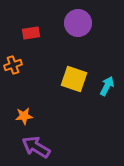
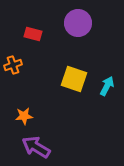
red rectangle: moved 2 px right, 1 px down; rotated 24 degrees clockwise
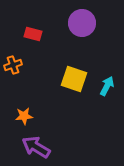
purple circle: moved 4 px right
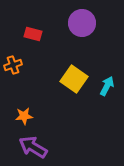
yellow square: rotated 16 degrees clockwise
purple arrow: moved 3 px left
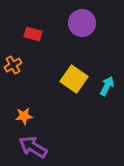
orange cross: rotated 12 degrees counterclockwise
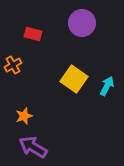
orange star: rotated 12 degrees counterclockwise
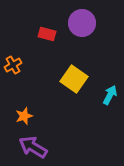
red rectangle: moved 14 px right
cyan arrow: moved 3 px right, 9 px down
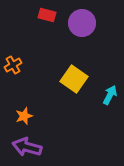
red rectangle: moved 19 px up
purple arrow: moved 6 px left; rotated 16 degrees counterclockwise
